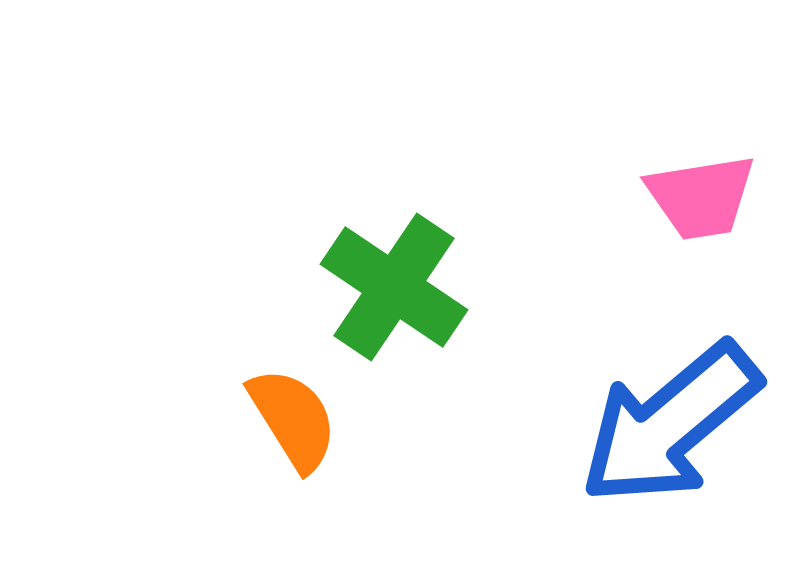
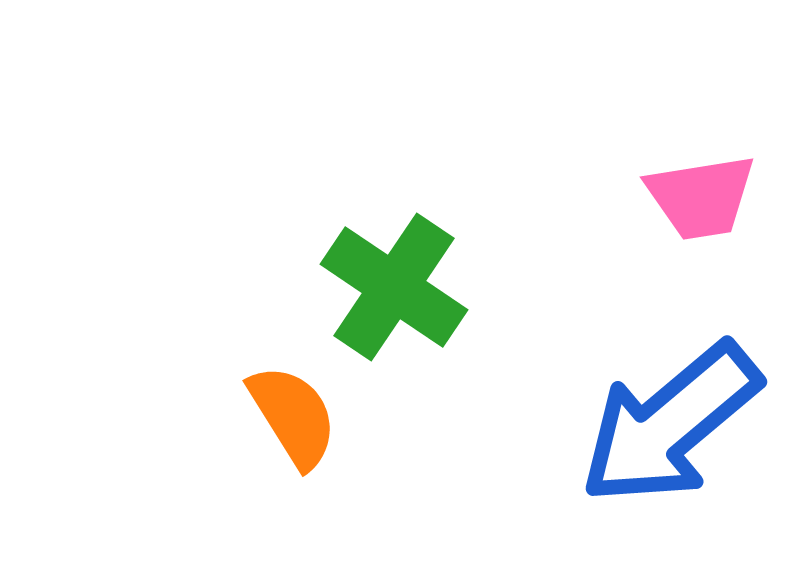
orange semicircle: moved 3 px up
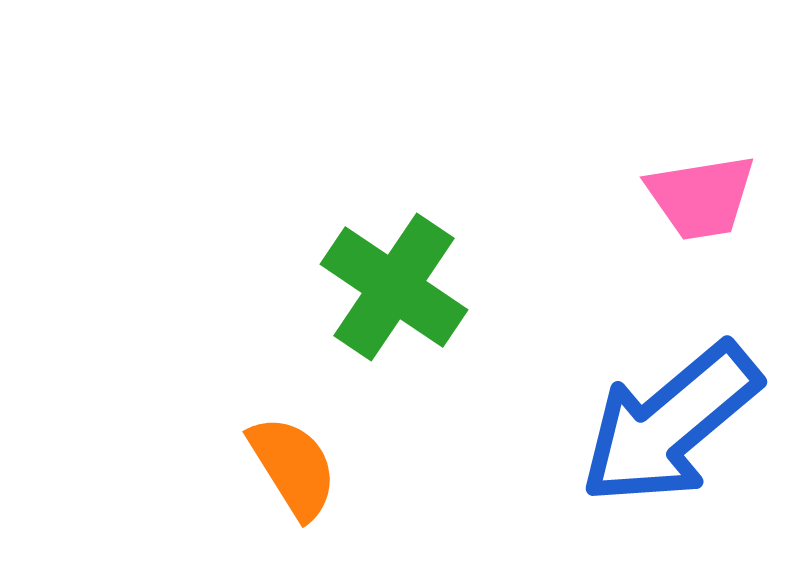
orange semicircle: moved 51 px down
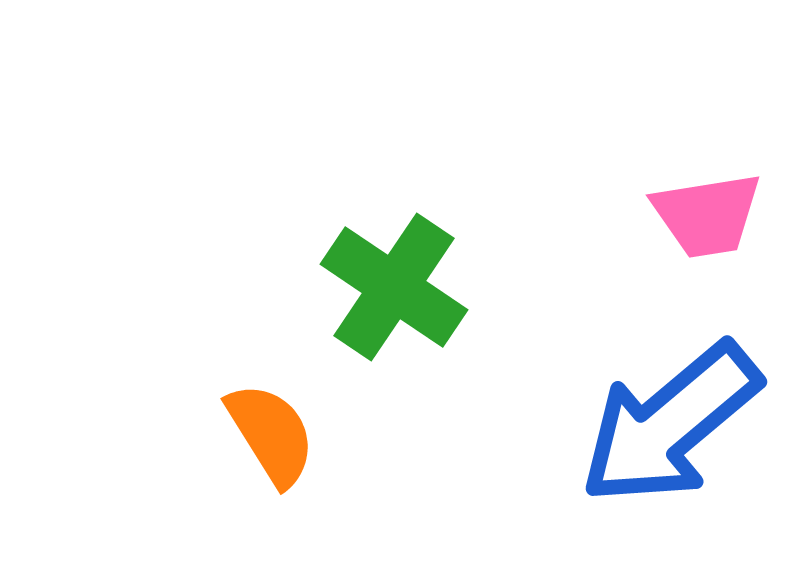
pink trapezoid: moved 6 px right, 18 px down
orange semicircle: moved 22 px left, 33 px up
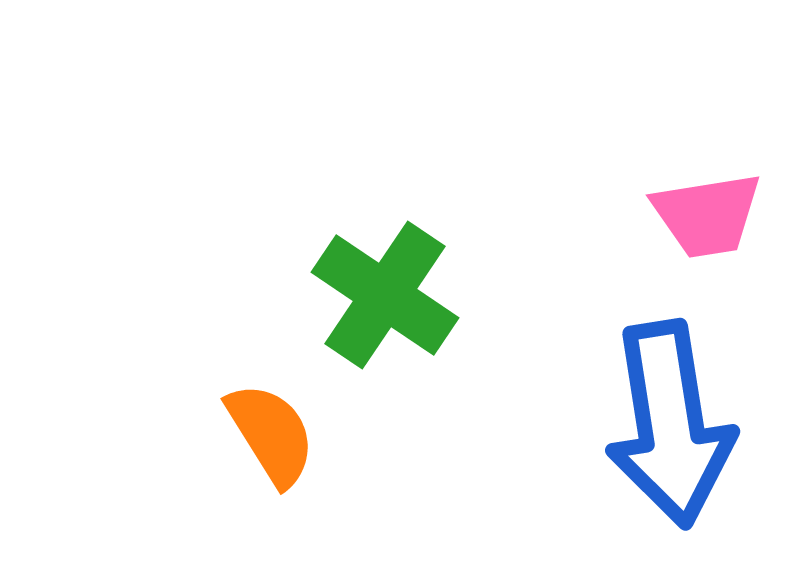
green cross: moved 9 px left, 8 px down
blue arrow: rotated 59 degrees counterclockwise
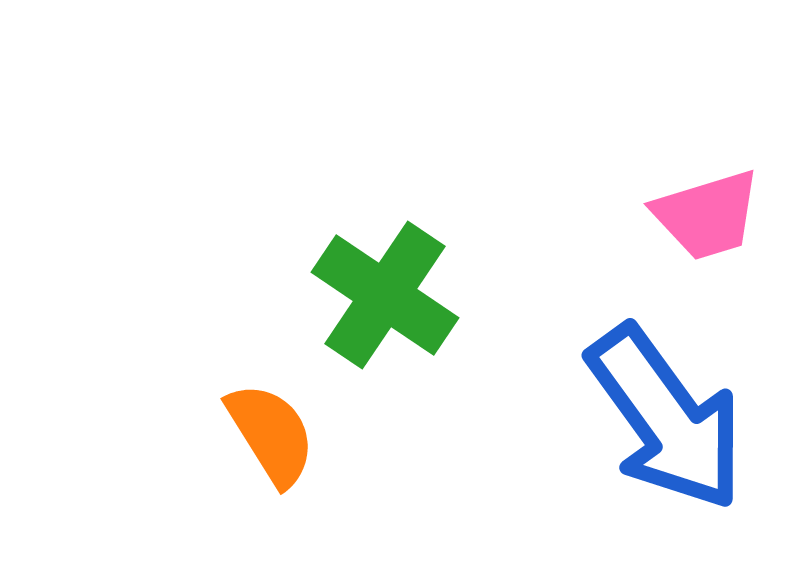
pink trapezoid: rotated 8 degrees counterclockwise
blue arrow: moved 4 px left, 6 px up; rotated 27 degrees counterclockwise
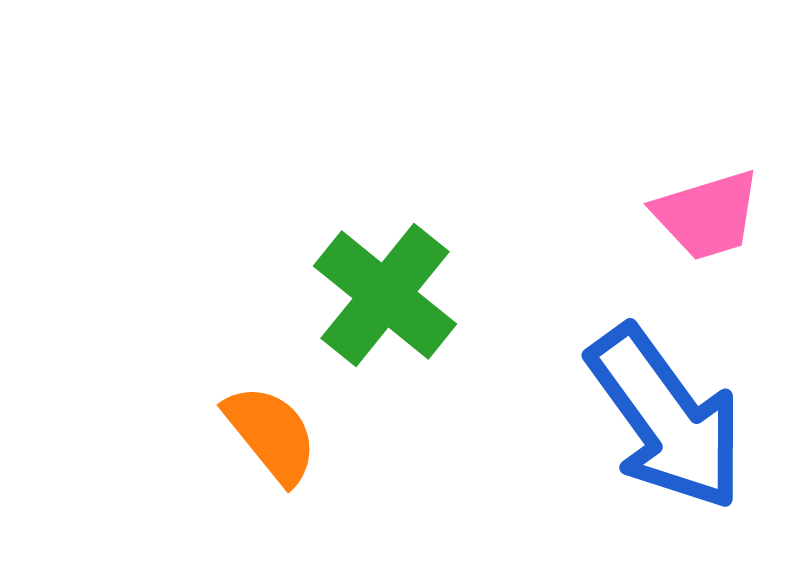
green cross: rotated 5 degrees clockwise
orange semicircle: rotated 7 degrees counterclockwise
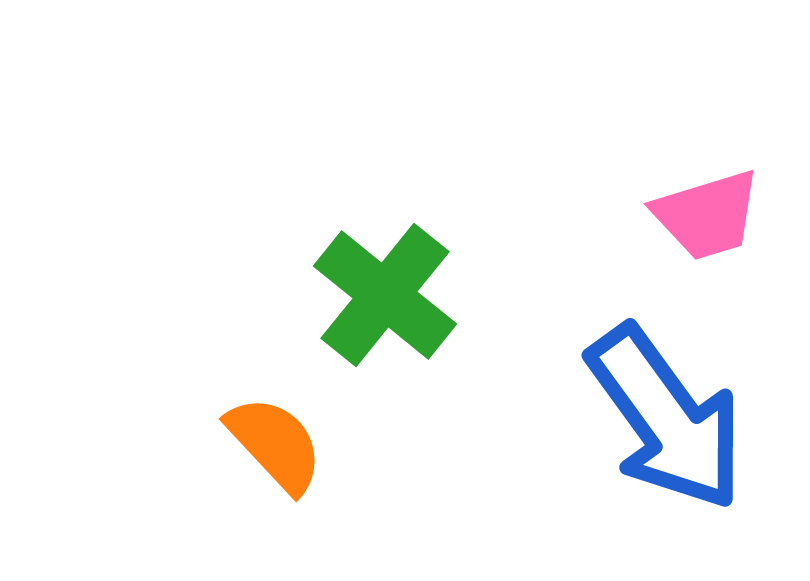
orange semicircle: moved 4 px right, 10 px down; rotated 4 degrees counterclockwise
